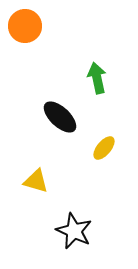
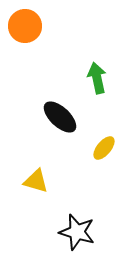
black star: moved 3 px right, 1 px down; rotated 9 degrees counterclockwise
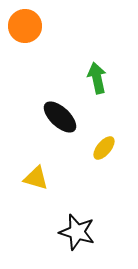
yellow triangle: moved 3 px up
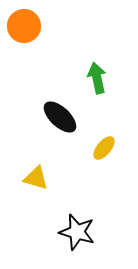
orange circle: moved 1 px left
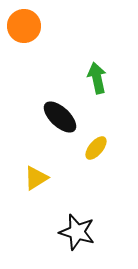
yellow ellipse: moved 8 px left
yellow triangle: rotated 48 degrees counterclockwise
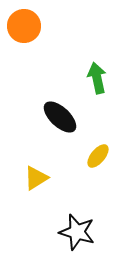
yellow ellipse: moved 2 px right, 8 px down
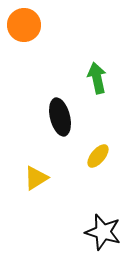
orange circle: moved 1 px up
black ellipse: rotated 33 degrees clockwise
black star: moved 26 px right
